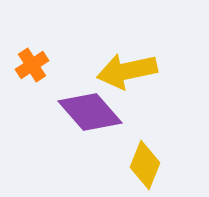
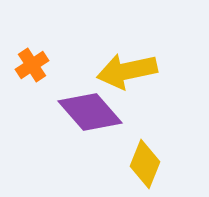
yellow diamond: moved 1 px up
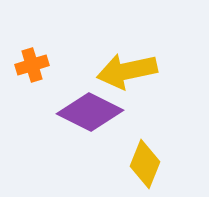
orange cross: rotated 16 degrees clockwise
purple diamond: rotated 22 degrees counterclockwise
